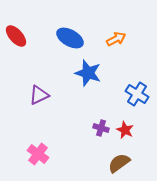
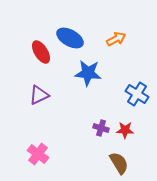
red ellipse: moved 25 px right, 16 px down; rotated 10 degrees clockwise
blue star: rotated 12 degrees counterclockwise
red star: rotated 24 degrees counterclockwise
brown semicircle: rotated 95 degrees clockwise
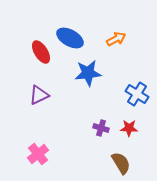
blue star: rotated 12 degrees counterclockwise
red star: moved 4 px right, 2 px up
pink cross: rotated 15 degrees clockwise
brown semicircle: moved 2 px right
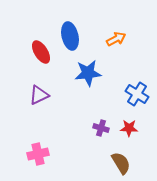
blue ellipse: moved 2 px up; rotated 48 degrees clockwise
pink cross: rotated 25 degrees clockwise
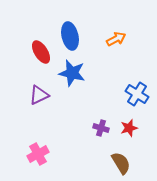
blue star: moved 16 px left; rotated 20 degrees clockwise
red star: rotated 18 degrees counterclockwise
pink cross: rotated 15 degrees counterclockwise
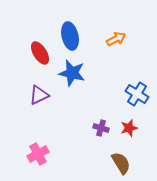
red ellipse: moved 1 px left, 1 px down
